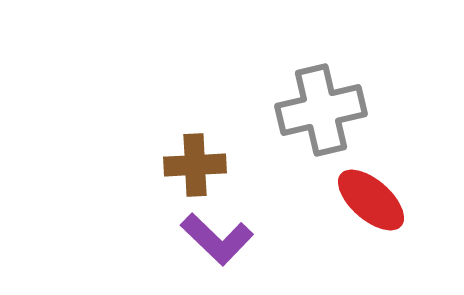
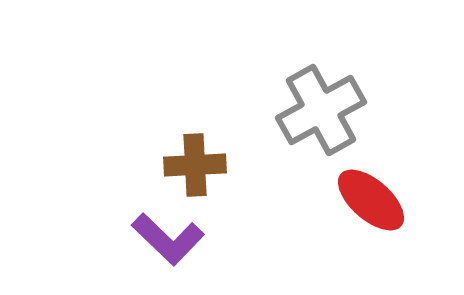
gray cross: rotated 16 degrees counterclockwise
purple L-shape: moved 49 px left
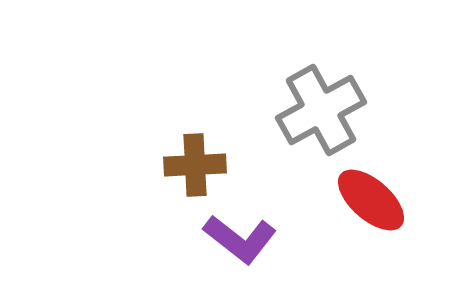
purple L-shape: moved 72 px right; rotated 6 degrees counterclockwise
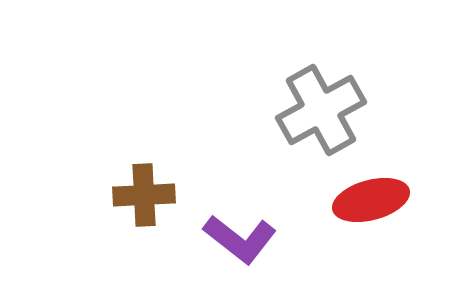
brown cross: moved 51 px left, 30 px down
red ellipse: rotated 56 degrees counterclockwise
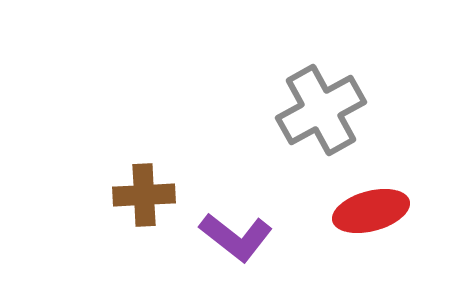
red ellipse: moved 11 px down
purple L-shape: moved 4 px left, 2 px up
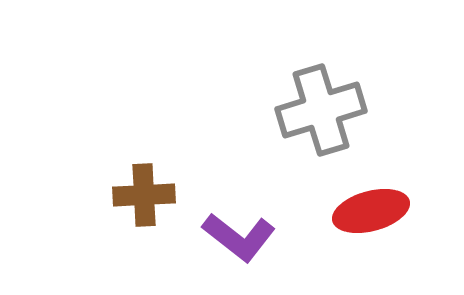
gray cross: rotated 12 degrees clockwise
purple L-shape: moved 3 px right
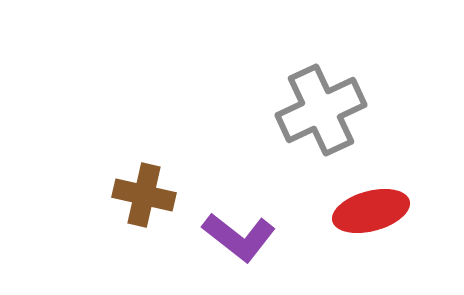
gray cross: rotated 8 degrees counterclockwise
brown cross: rotated 16 degrees clockwise
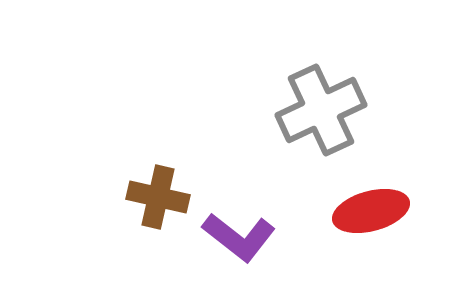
brown cross: moved 14 px right, 2 px down
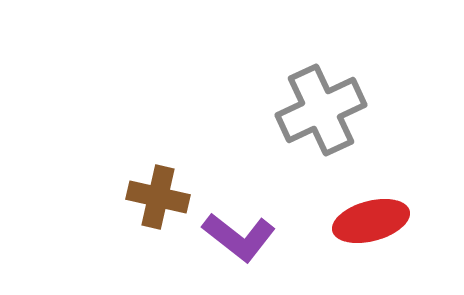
red ellipse: moved 10 px down
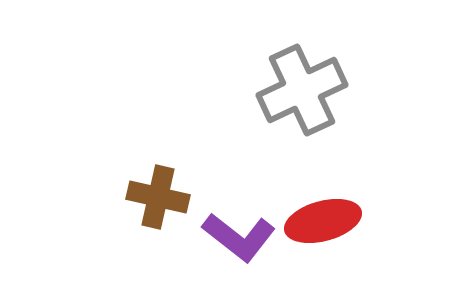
gray cross: moved 19 px left, 20 px up
red ellipse: moved 48 px left
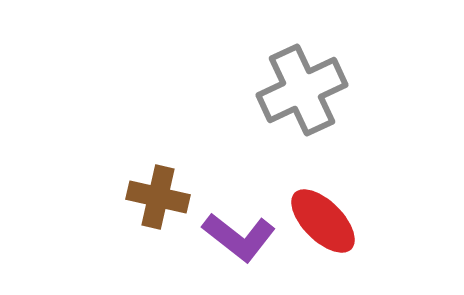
red ellipse: rotated 60 degrees clockwise
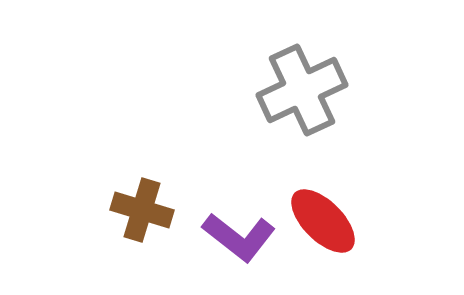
brown cross: moved 16 px left, 13 px down; rotated 4 degrees clockwise
